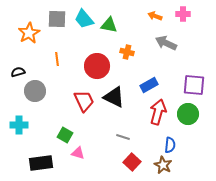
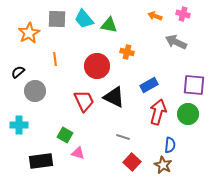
pink cross: rotated 16 degrees clockwise
gray arrow: moved 10 px right, 1 px up
orange line: moved 2 px left
black semicircle: rotated 24 degrees counterclockwise
black rectangle: moved 2 px up
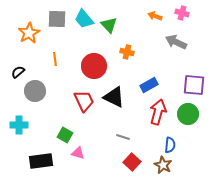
pink cross: moved 1 px left, 1 px up
green triangle: rotated 36 degrees clockwise
red circle: moved 3 px left
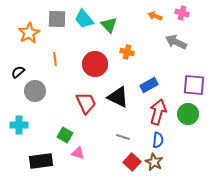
red circle: moved 1 px right, 2 px up
black triangle: moved 4 px right
red trapezoid: moved 2 px right, 2 px down
blue semicircle: moved 12 px left, 5 px up
brown star: moved 9 px left, 3 px up
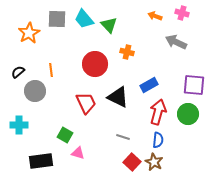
orange line: moved 4 px left, 11 px down
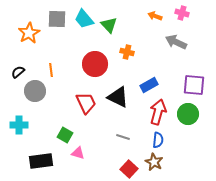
red square: moved 3 px left, 7 px down
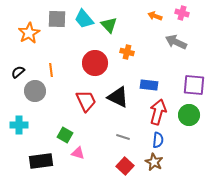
red circle: moved 1 px up
blue rectangle: rotated 36 degrees clockwise
red trapezoid: moved 2 px up
green circle: moved 1 px right, 1 px down
red square: moved 4 px left, 3 px up
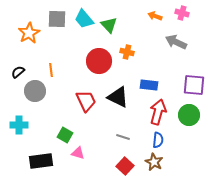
red circle: moved 4 px right, 2 px up
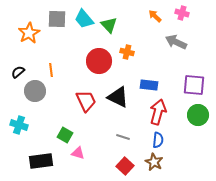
orange arrow: rotated 24 degrees clockwise
green circle: moved 9 px right
cyan cross: rotated 18 degrees clockwise
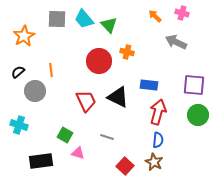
orange star: moved 5 px left, 3 px down
gray line: moved 16 px left
